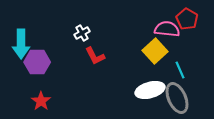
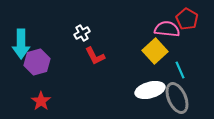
purple hexagon: rotated 15 degrees counterclockwise
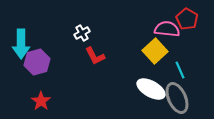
white ellipse: moved 1 px right, 1 px up; rotated 44 degrees clockwise
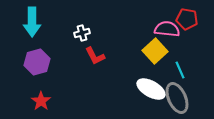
red pentagon: rotated 20 degrees counterclockwise
white cross: rotated 14 degrees clockwise
cyan arrow: moved 11 px right, 22 px up
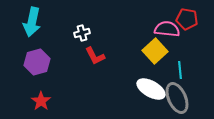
cyan arrow: rotated 12 degrees clockwise
cyan line: rotated 18 degrees clockwise
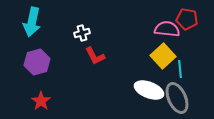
yellow square: moved 8 px right, 5 px down
cyan line: moved 1 px up
white ellipse: moved 2 px left, 1 px down; rotated 8 degrees counterclockwise
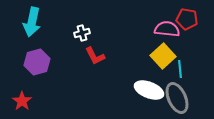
red star: moved 19 px left
